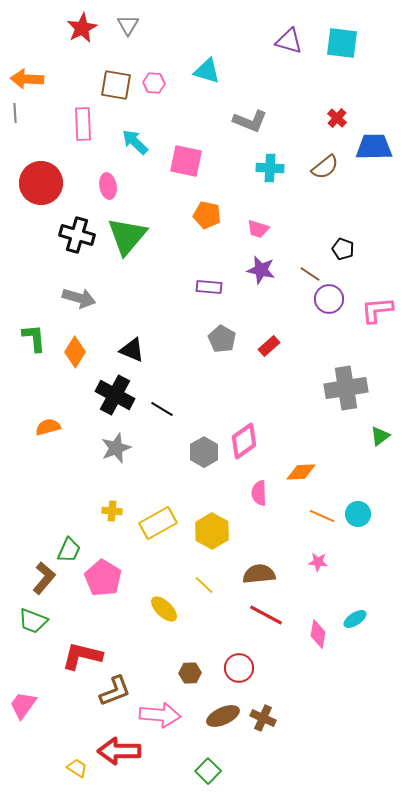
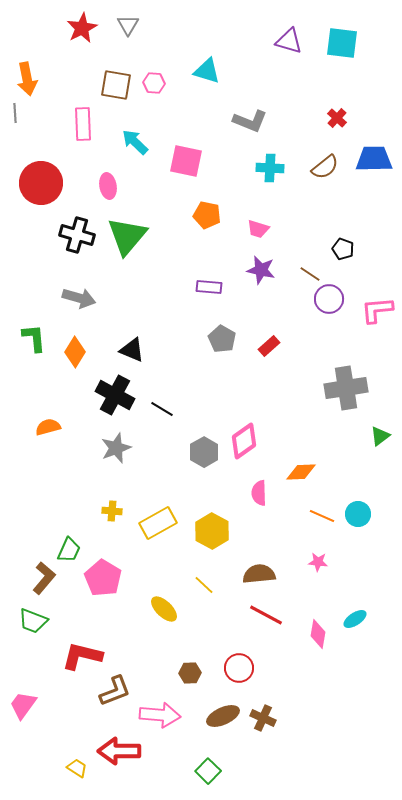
orange arrow at (27, 79): rotated 104 degrees counterclockwise
blue trapezoid at (374, 147): moved 12 px down
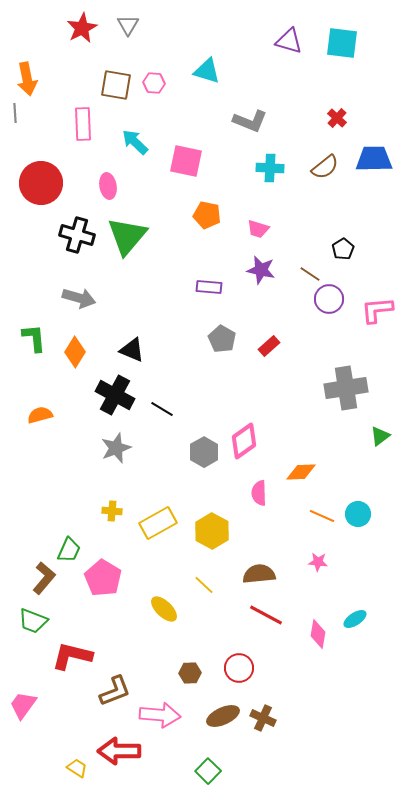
black pentagon at (343, 249): rotated 20 degrees clockwise
orange semicircle at (48, 427): moved 8 px left, 12 px up
red L-shape at (82, 656): moved 10 px left
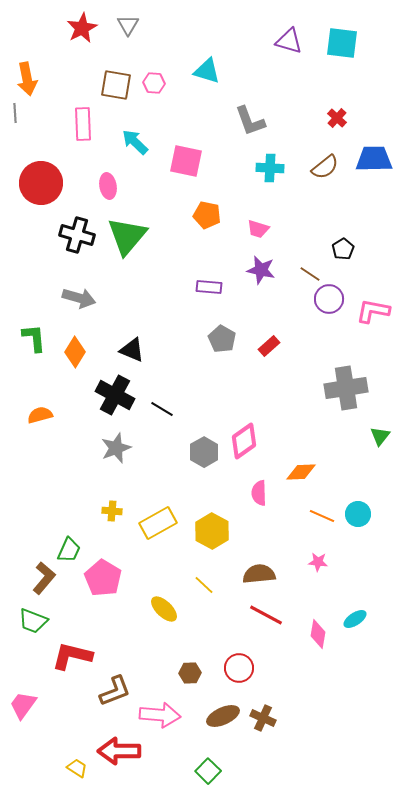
gray L-shape at (250, 121): rotated 48 degrees clockwise
pink L-shape at (377, 310): moved 4 px left, 1 px down; rotated 16 degrees clockwise
green triangle at (380, 436): rotated 15 degrees counterclockwise
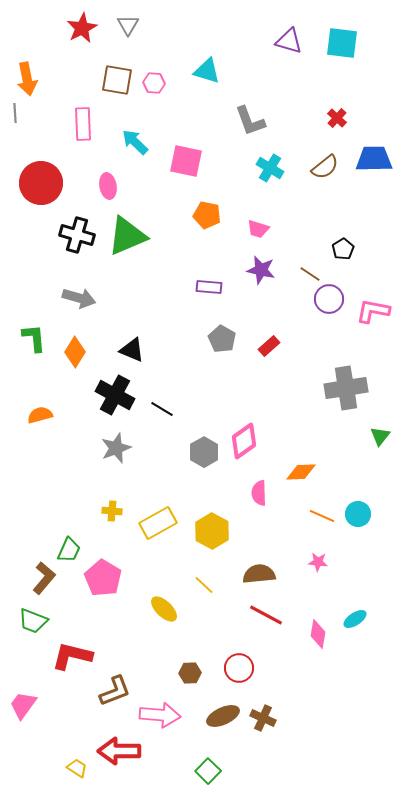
brown square at (116, 85): moved 1 px right, 5 px up
cyan cross at (270, 168): rotated 28 degrees clockwise
green triangle at (127, 236): rotated 27 degrees clockwise
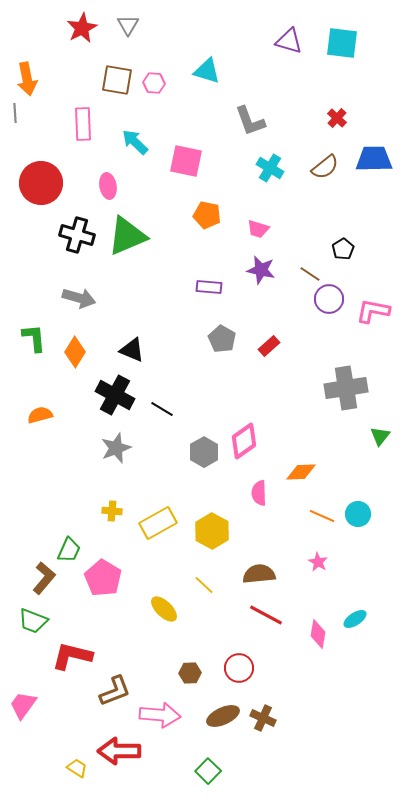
pink star at (318, 562): rotated 24 degrees clockwise
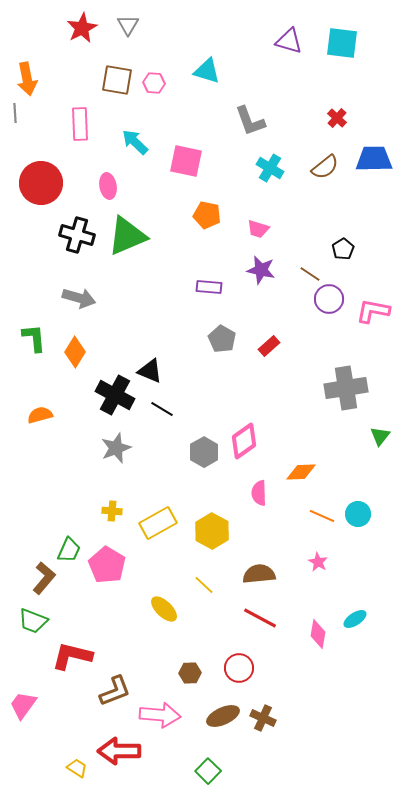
pink rectangle at (83, 124): moved 3 px left
black triangle at (132, 350): moved 18 px right, 21 px down
pink pentagon at (103, 578): moved 4 px right, 13 px up
red line at (266, 615): moved 6 px left, 3 px down
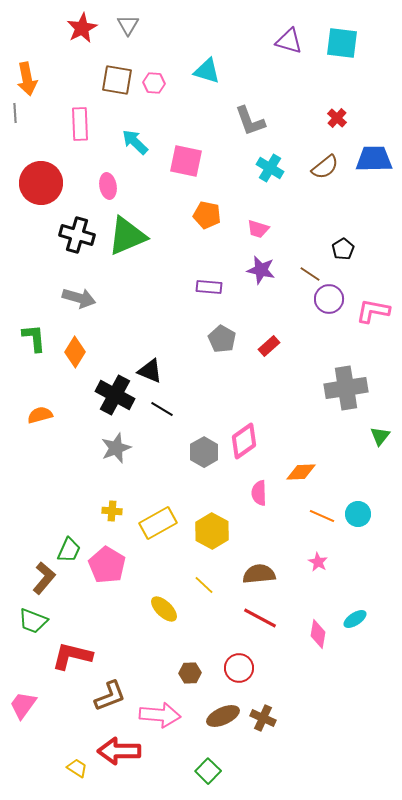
brown L-shape at (115, 691): moved 5 px left, 5 px down
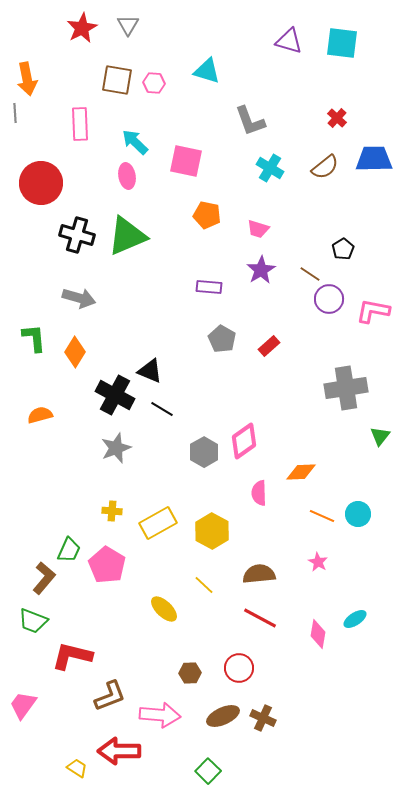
pink ellipse at (108, 186): moved 19 px right, 10 px up
purple star at (261, 270): rotated 28 degrees clockwise
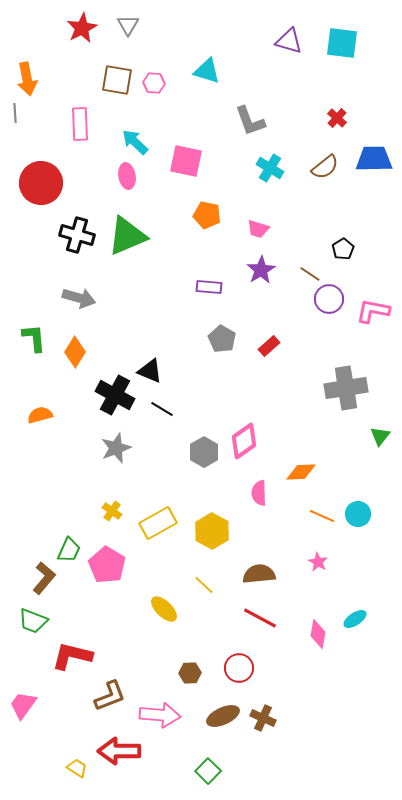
yellow cross at (112, 511): rotated 30 degrees clockwise
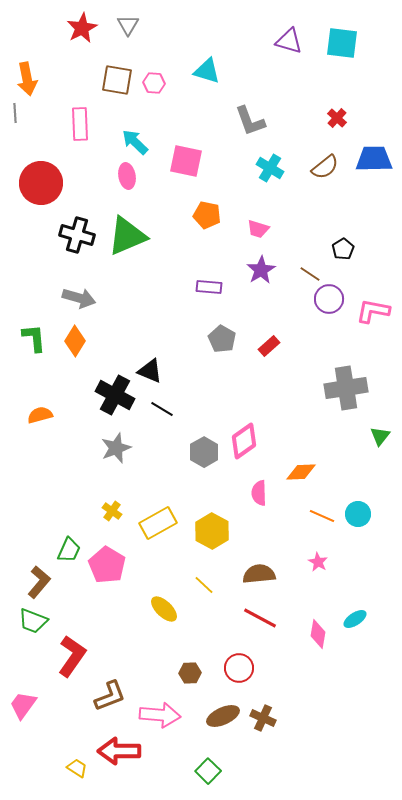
orange diamond at (75, 352): moved 11 px up
brown L-shape at (44, 578): moved 5 px left, 4 px down
red L-shape at (72, 656): rotated 111 degrees clockwise
